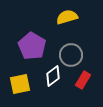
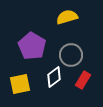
white diamond: moved 1 px right, 1 px down
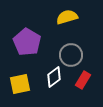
purple pentagon: moved 5 px left, 4 px up
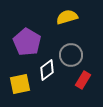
white diamond: moved 7 px left, 7 px up
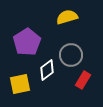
purple pentagon: rotated 8 degrees clockwise
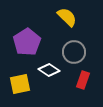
yellow semicircle: rotated 60 degrees clockwise
gray circle: moved 3 px right, 3 px up
white diamond: moved 2 px right; rotated 70 degrees clockwise
red rectangle: rotated 12 degrees counterclockwise
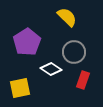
white diamond: moved 2 px right, 1 px up
yellow square: moved 4 px down
